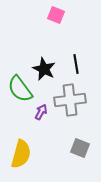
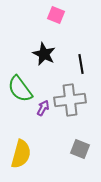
black line: moved 5 px right
black star: moved 15 px up
purple arrow: moved 2 px right, 4 px up
gray square: moved 1 px down
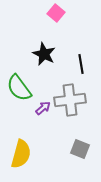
pink square: moved 2 px up; rotated 18 degrees clockwise
green semicircle: moved 1 px left, 1 px up
purple arrow: rotated 21 degrees clockwise
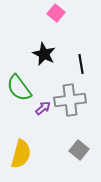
gray square: moved 1 px left, 1 px down; rotated 18 degrees clockwise
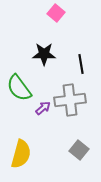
black star: rotated 25 degrees counterclockwise
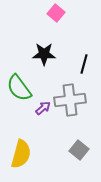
black line: moved 3 px right; rotated 24 degrees clockwise
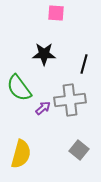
pink square: rotated 36 degrees counterclockwise
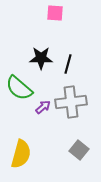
pink square: moved 1 px left
black star: moved 3 px left, 4 px down
black line: moved 16 px left
green semicircle: rotated 12 degrees counterclockwise
gray cross: moved 1 px right, 2 px down
purple arrow: moved 1 px up
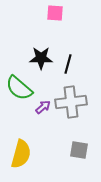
gray square: rotated 30 degrees counterclockwise
